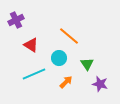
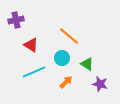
purple cross: rotated 14 degrees clockwise
cyan circle: moved 3 px right
green triangle: rotated 24 degrees counterclockwise
cyan line: moved 2 px up
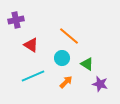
cyan line: moved 1 px left, 4 px down
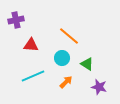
red triangle: rotated 28 degrees counterclockwise
purple star: moved 1 px left, 3 px down
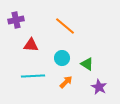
orange line: moved 4 px left, 10 px up
cyan line: rotated 20 degrees clockwise
purple star: rotated 14 degrees clockwise
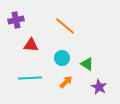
cyan line: moved 3 px left, 2 px down
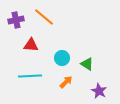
orange line: moved 21 px left, 9 px up
cyan line: moved 2 px up
purple star: moved 4 px down
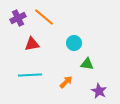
purple cross: moved 2 px right, 2 px up; rotated 14 degrees counterclockwise
red triangle: moved 1 px right, 1 px up; rotated 14 degrees counterclockwise
cyan circle: moved 12 px right, 15 px up
green triangle: rotated 24 degrees counterclockwise
cyan line: moved 1 px up
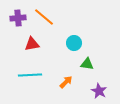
purple cross: rotated 21 degrees clockwise
